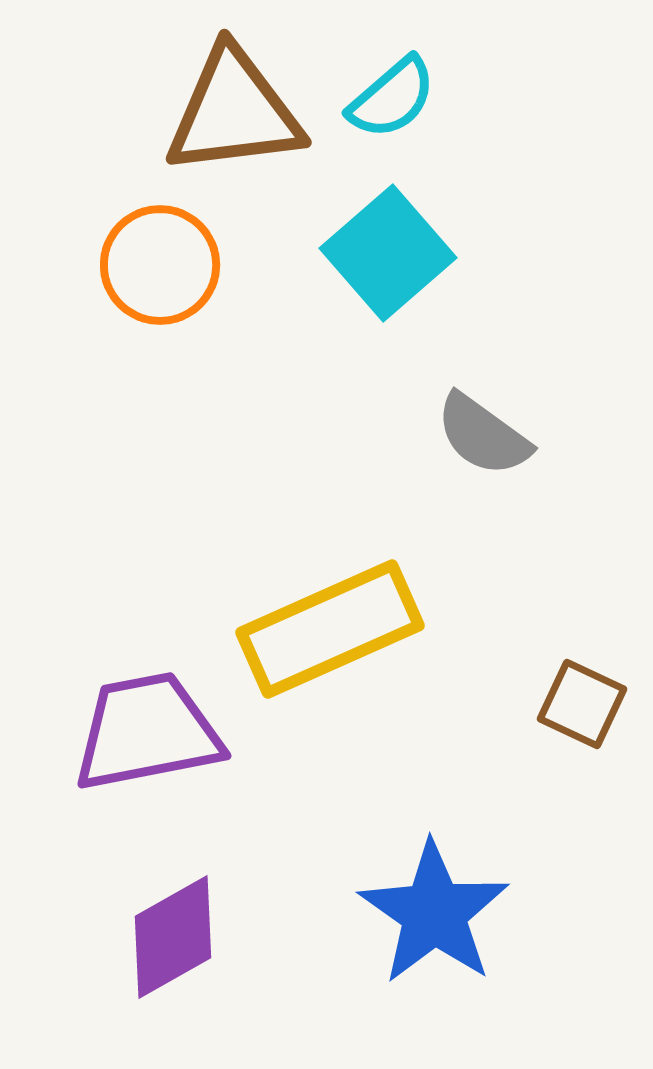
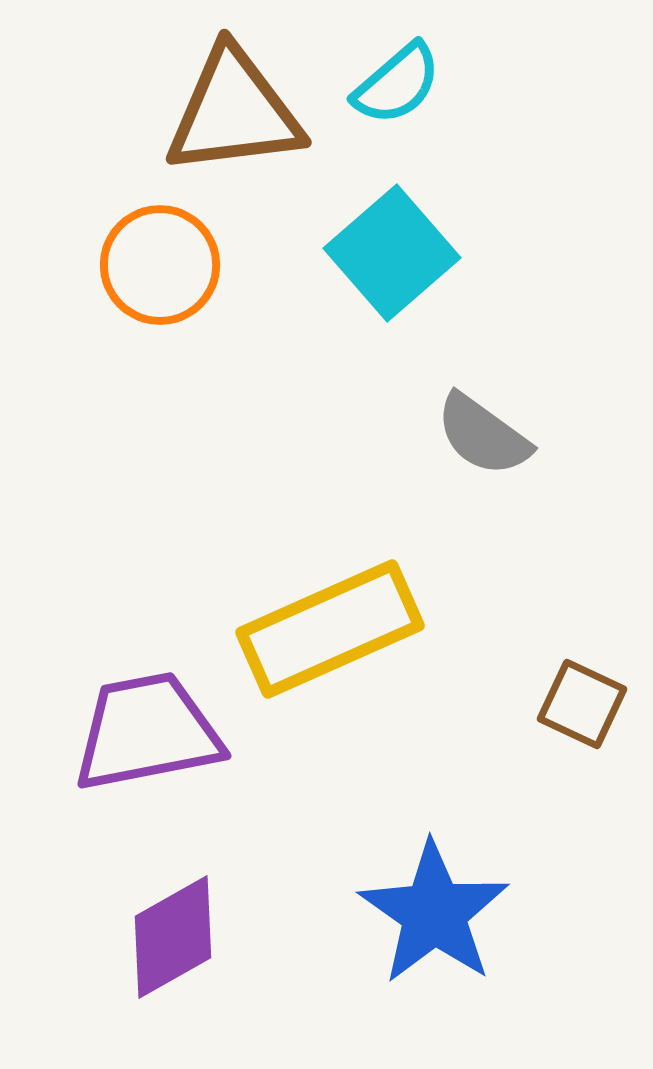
cyan semicircle: moved 5 px right, 14 px up
cyan square: moved 4 px right
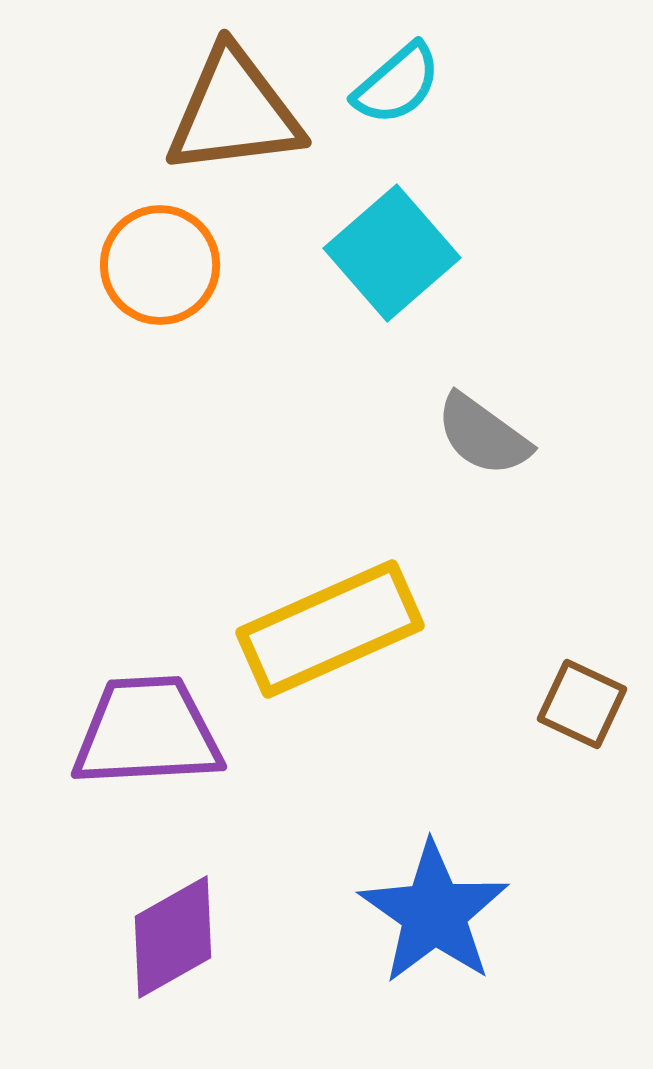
purple trapezoid: rotated 8 degrees clockwise
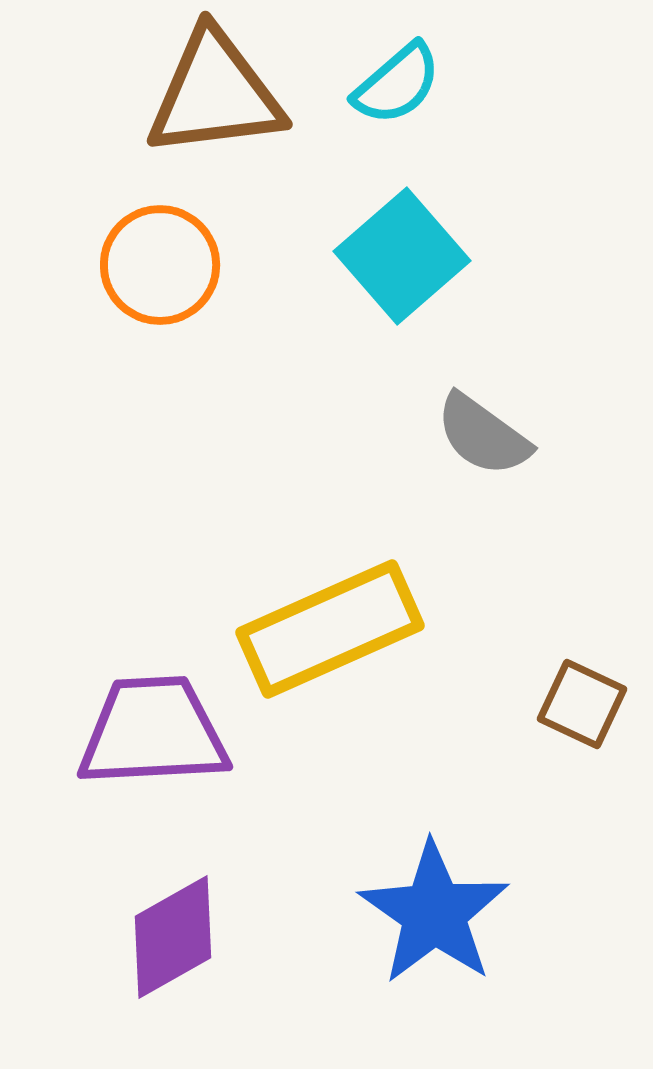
brown triangle: moved 19 px left, 18 px up
cyan square: moved 10 px right, 3 px down
purple trapezoid: moved 6 px right
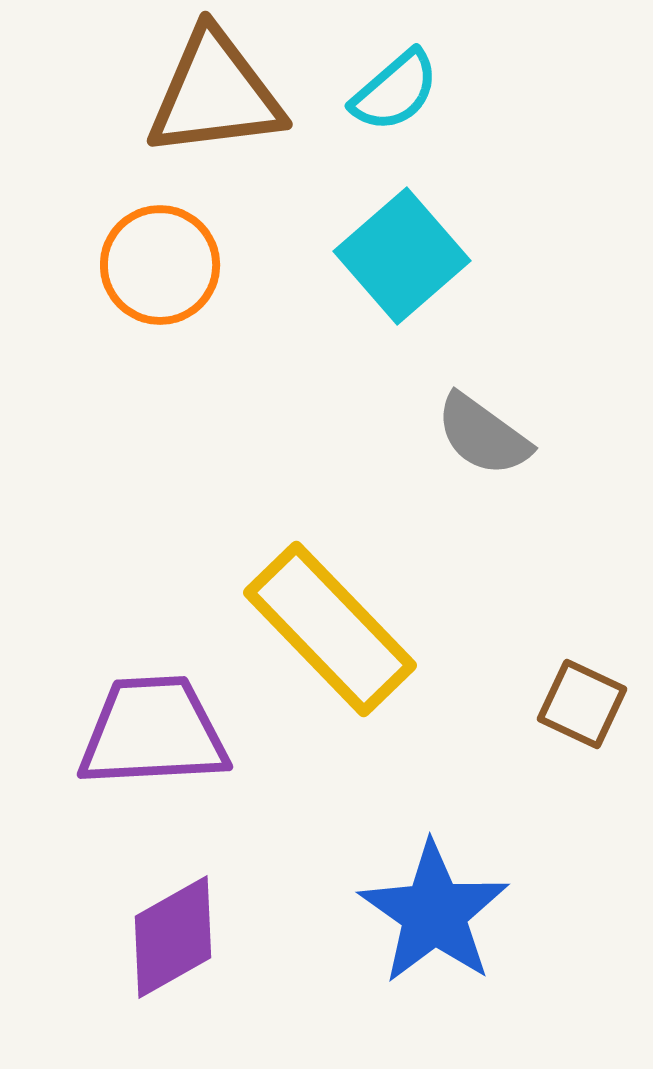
cyan semicircle: moved 2 px left, 7 px down
yellow rectangle: rotated 70 degrees clockwise
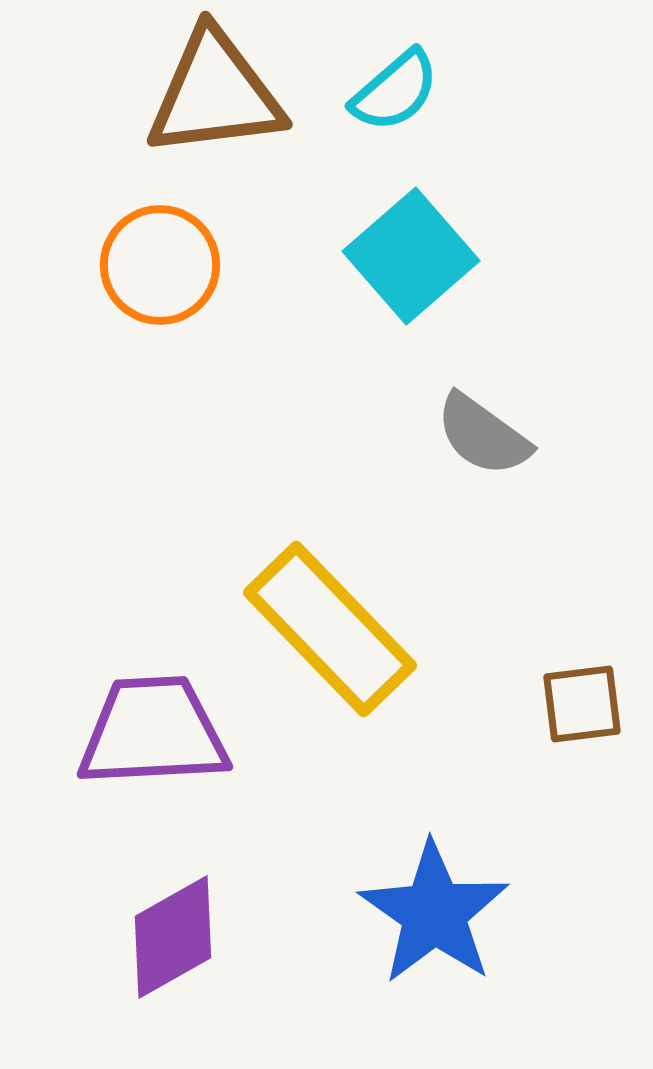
cyan square: moved 9 px right
brown square: rotated 32 degrees counterclockwise
